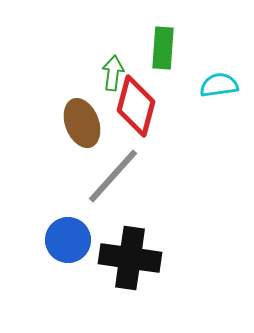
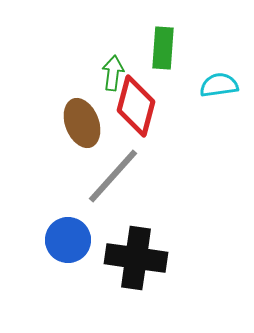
black cross: moved 6 px right
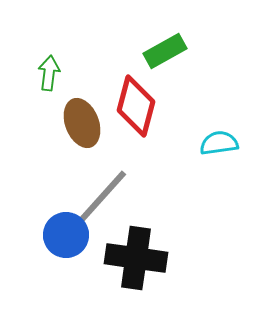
green rectangle: moved 2 px right, 3 px down; rotated 57 degrees clockwise
green arrow: moved 64 px left
cyan semicircle: moved 58 px down
gray line: moved 11 px left, 21 px down
blue circle: moved 2 px left, 5 px up
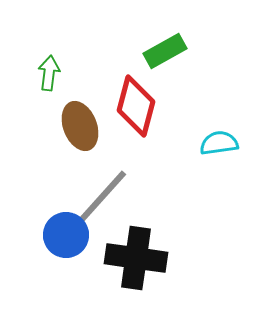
brown ellipse: moved 2 px left, 3 px down
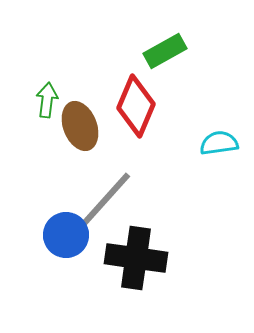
green arrow: moved 2 px left, 27 px down
red diamond: rotated 8 degrees clockwise
gray line: moved 4 px right, 2 px down
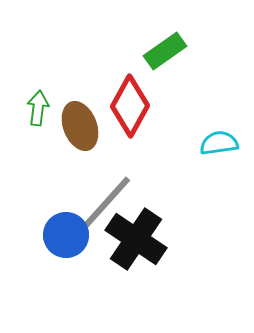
green rectangle: rotated 6 degrees counterclockwise
green arrow: moved 9 px left, 8 px down
red diamond: moved 6 px left; rotated 6 degrees clockwise
gray line: moved 4 px down
black cross: moved 19 px up; rotated 26 degrees clockwise
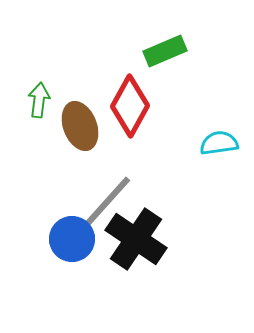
green rectangle: rotated 12 degrees clockwise
green arrow: moved 1 px right, 8 px up
blue circle: moved 6 px right, 4 px down
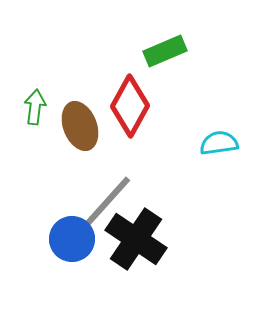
green arrow: moved 4 px left, 7 px down
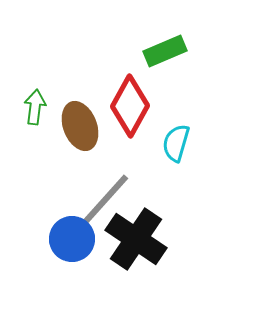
cyan semicircle: moved 43 px left; rotated 66 degrees counterclockwise
gray line: moved 2 px left, 2 px up
